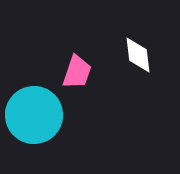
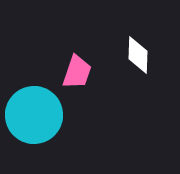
white diamond: rotated 9 degrees clockwise
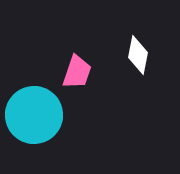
white diamond: rotated 9 degrees clockwise
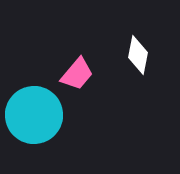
pink trapezoid: moved 2 px down; rotated 21 degrees clockwise
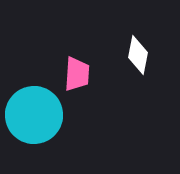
pink trapezoid: rotated 36 degrees counterclockwise
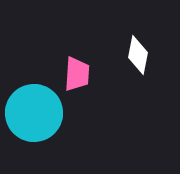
cyan circle: moved 2 px up
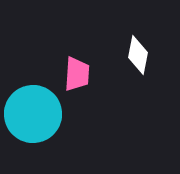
cyan circle: moved 1 px left, 1 px down
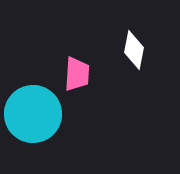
white diamond: moved 4 px left, 5 px up
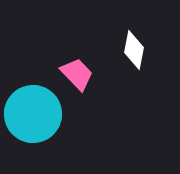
pink trapezoid: rotated 48 degrees counterclockwise
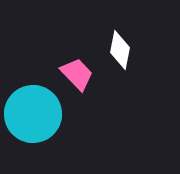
white diamond: moved 14 px left
